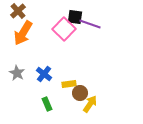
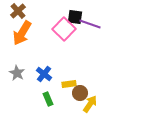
orange arrow: moved 1 px left
green rectangle: moved 1 px right, 5 px up
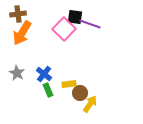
brown cross: moved 3 px down; rotated 35 degrees clockwise
green rectangle: moved 9 px up
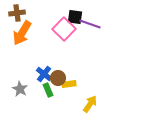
brown cross: moved 1 px left, 1 px up
gray star: moved 3 px right, 16 px down
brown circle: moved 22 px left, 15 px up
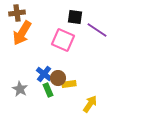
purple line: moved 7 px right, 6 px down; rotated 15 degrees clockwise
pink square: moved 1 px left, 11 px down; rotated 20 degrees counterclockwise
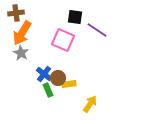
brown cross: moved 1 px left
gray star: moved 1 px right, 36 px up
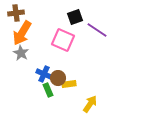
black square: rotated 28 degrees counterclockwise
blue cross: rotated 14 degrees counterclockwise
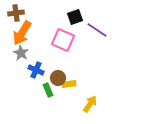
blue cross: moved 8 px left, 4 px up
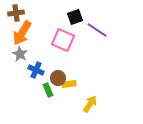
gray star: moved 1 px left, 1 px down
